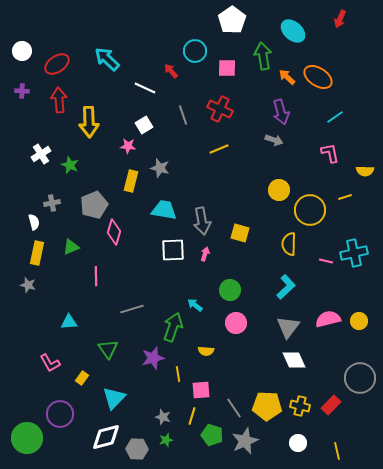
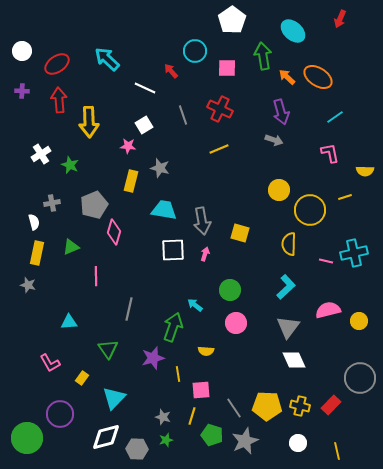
gray line at (132, 309): moved 3 px left; rotated 60 degrees counterclockwise
pink semicircle at (328, 319): moved 9 px up
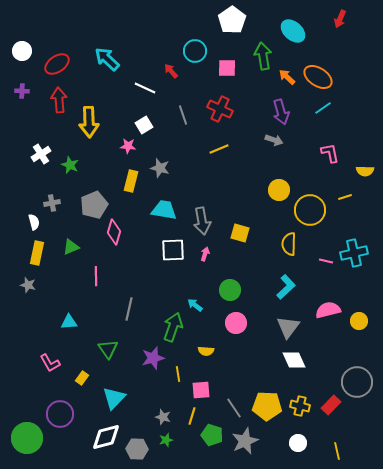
cyan line at (335, 117): moved 12 px left, 9 px up
gray circle at (360, 378): moved 3 px left, 4 px down
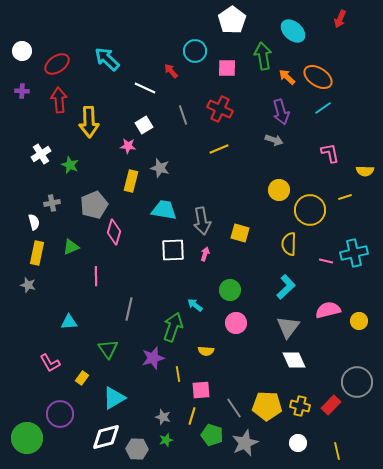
cyan triangle at (114, 398): rotated 15 degrees clockwise
gray star at (245, 441): moved 2 px down
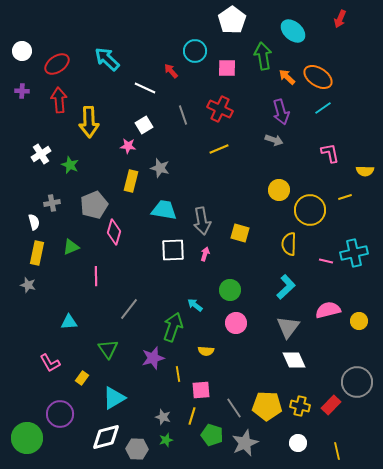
gray line at (129, 309): rotated 25 degrees clockwise
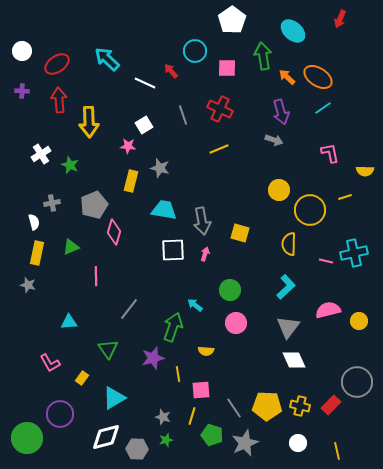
white line at (145, 88): moved 5 px up
